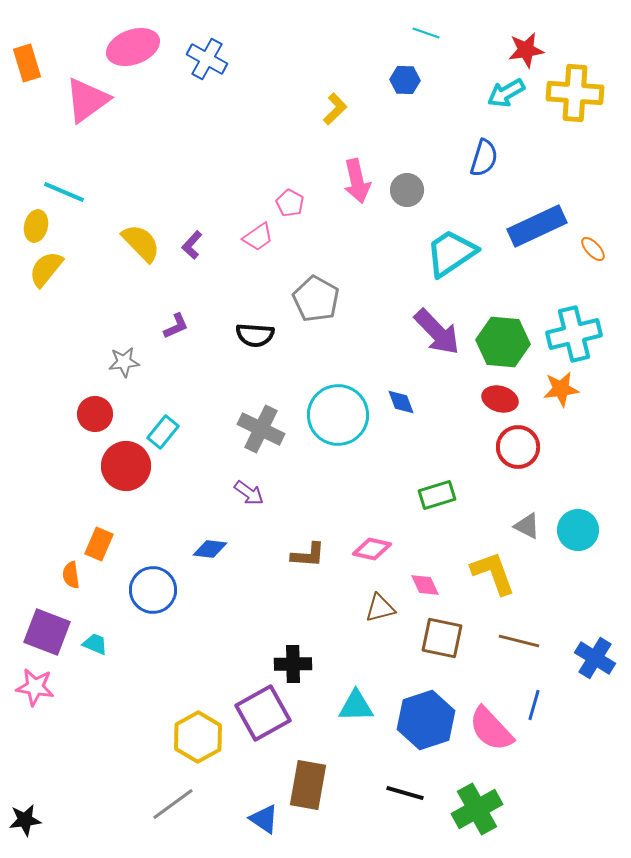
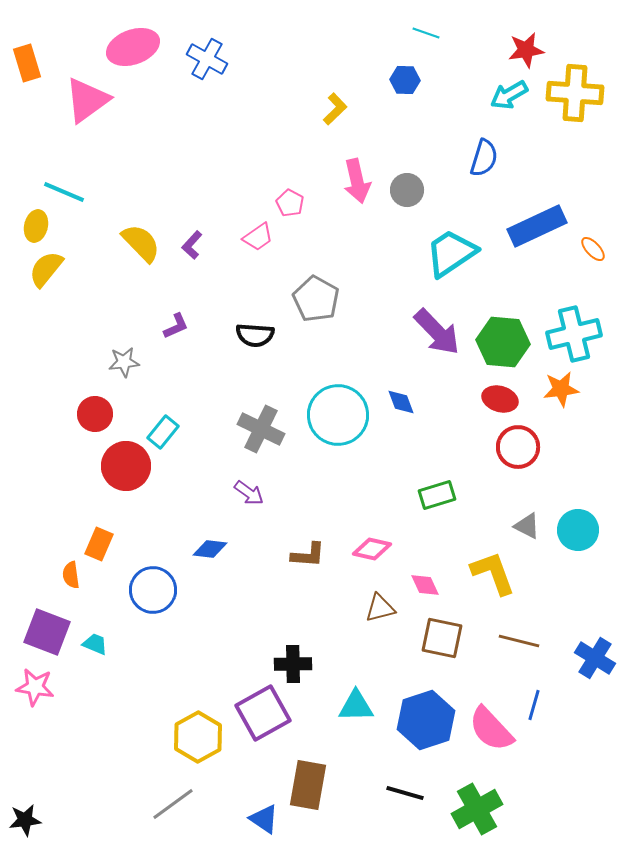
cyan arrow at (506, 93): moved 3 px right, 2 px down
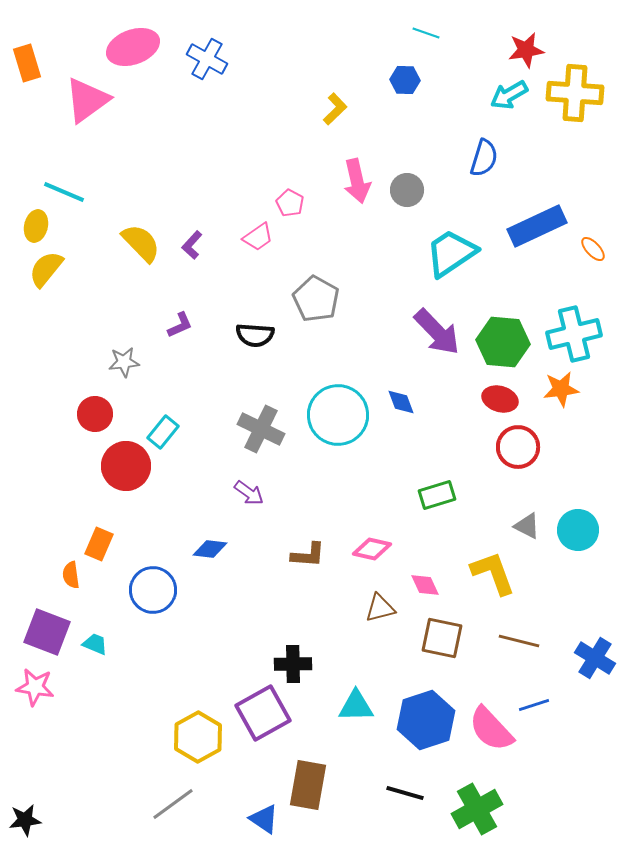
purple L-shape at (176, 326): moved 4 px right, 1 px up
blue line at (534, 705): rotated 56 degrees clockwise
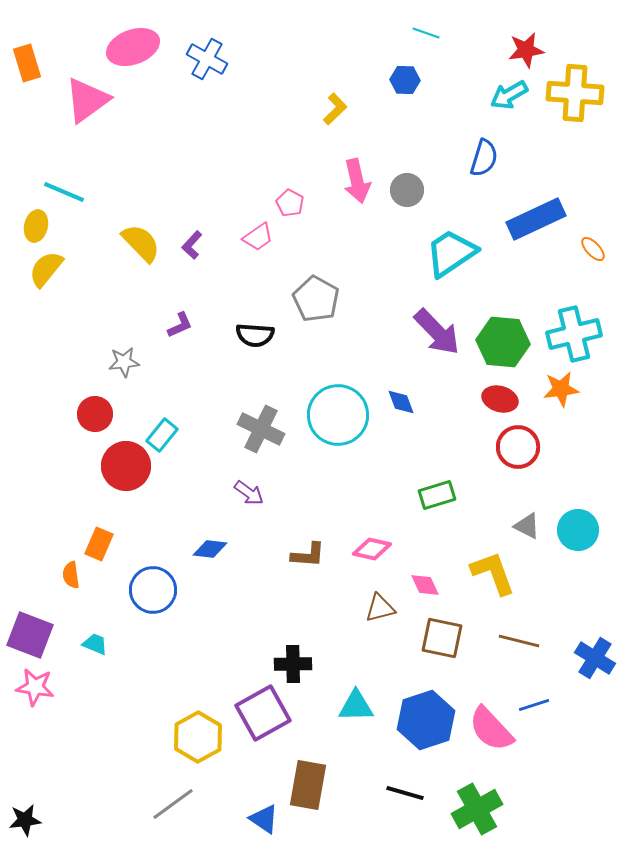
blue rectangle at (537, 226): moved 1 px left, 7 px up
cyan rectangle at (163, 432): moved 1 px left, 3 px down
purple square at (47, 632): moved 17 px left, 3 px down
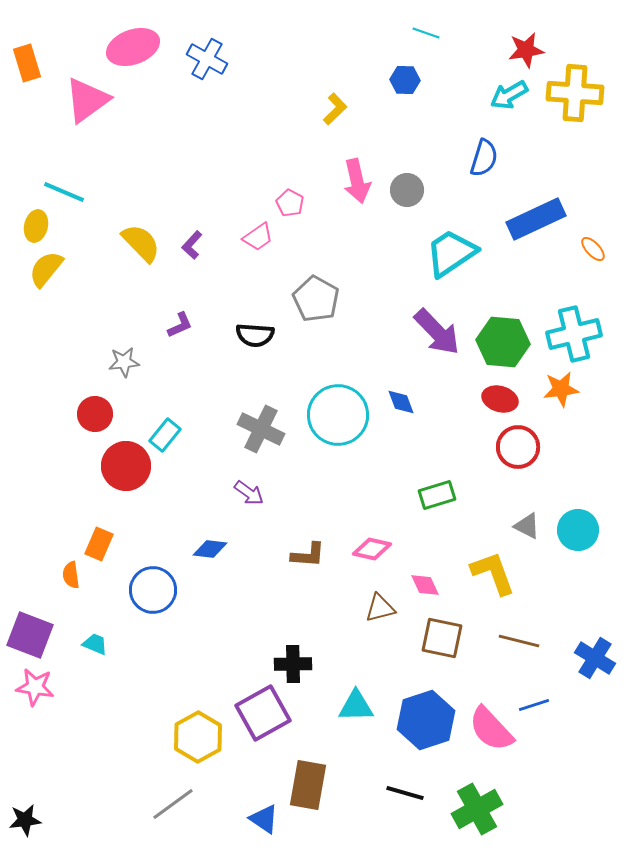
cyan rectangle at (162, 435): moved 3 px right
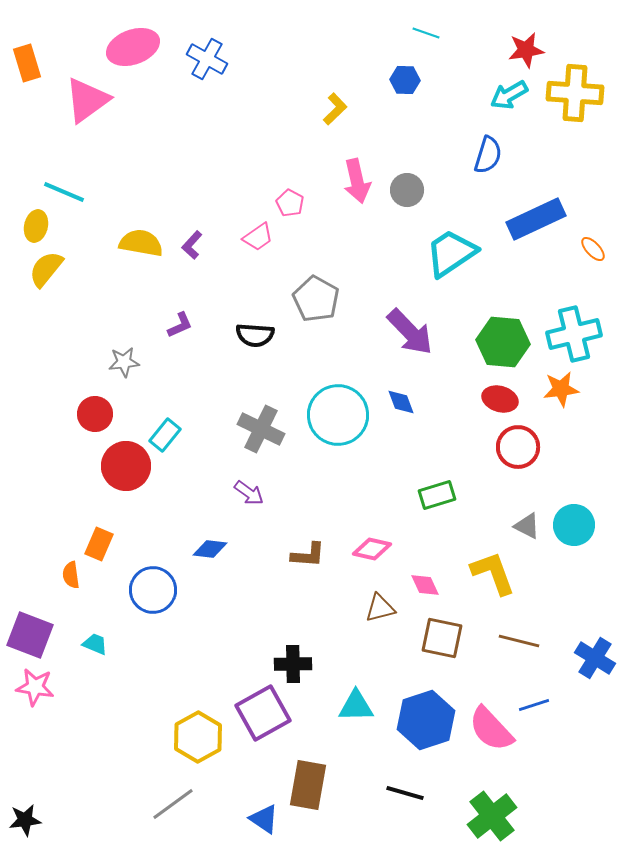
blue semicircle at (484, 158): moved 4 px right, 3 px up
yellow semicircle at (141, 243): rotated 36 degrees counterclockwise
purple arrow at (437, 332): moved 27 px left
cyan circle at (578, 530): moved 4 px left, 5 px up
green cross at (477, 809): moved 15 px right, 7 px down; rotated 9 degrees counterclockwise
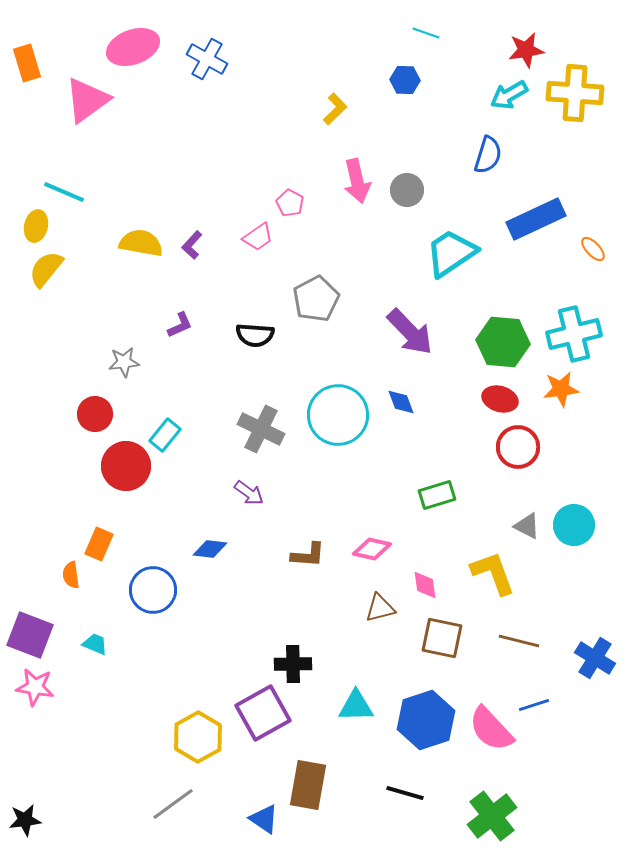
gray pentagon at (316, 299): rotated 15 degrees clockwise
pink diamond at (425, 585): rotated 16 degrees clockwise
